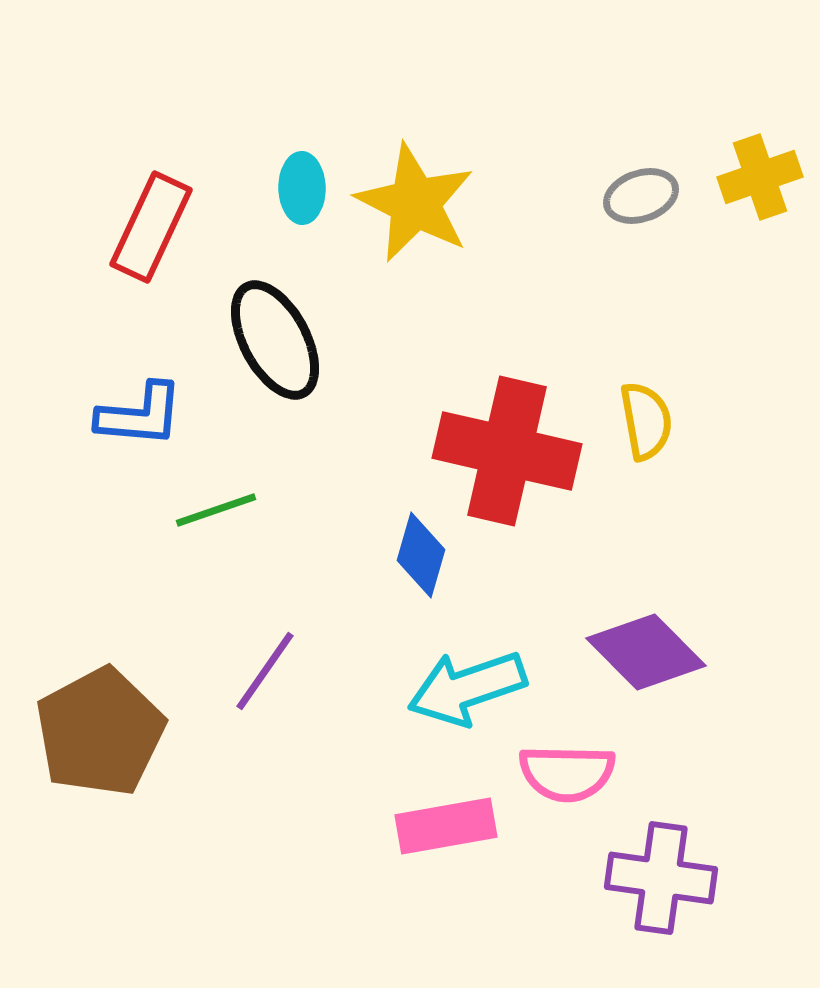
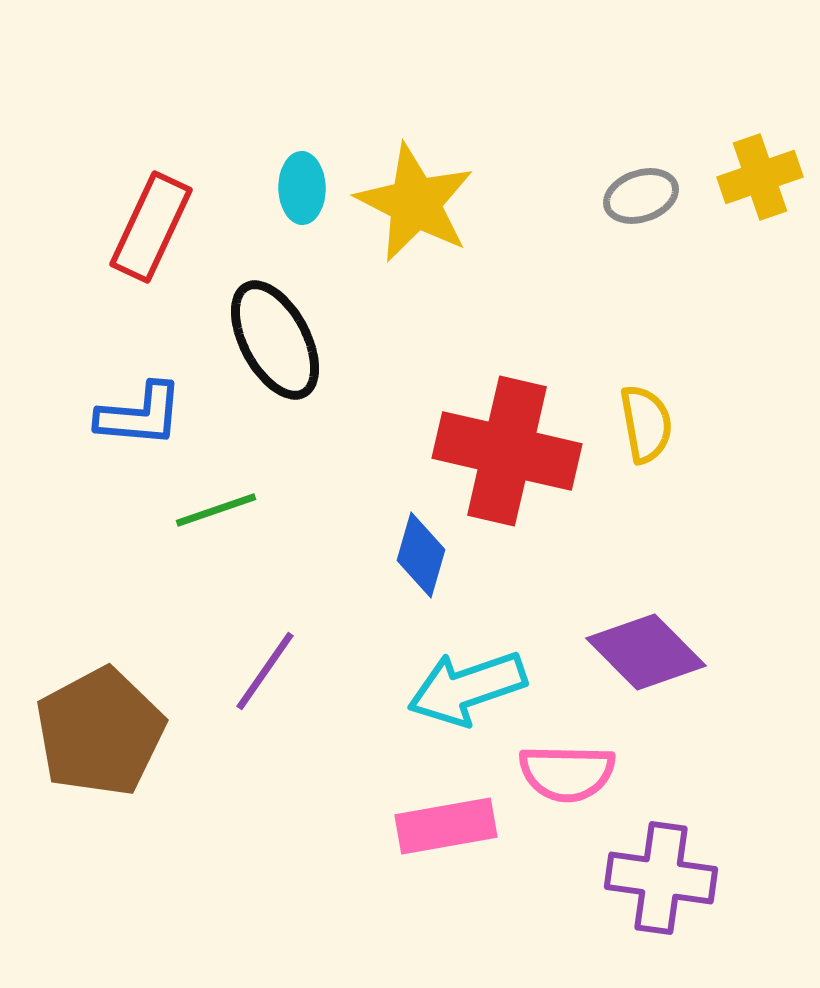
yellow semicircle: moved 3 px down
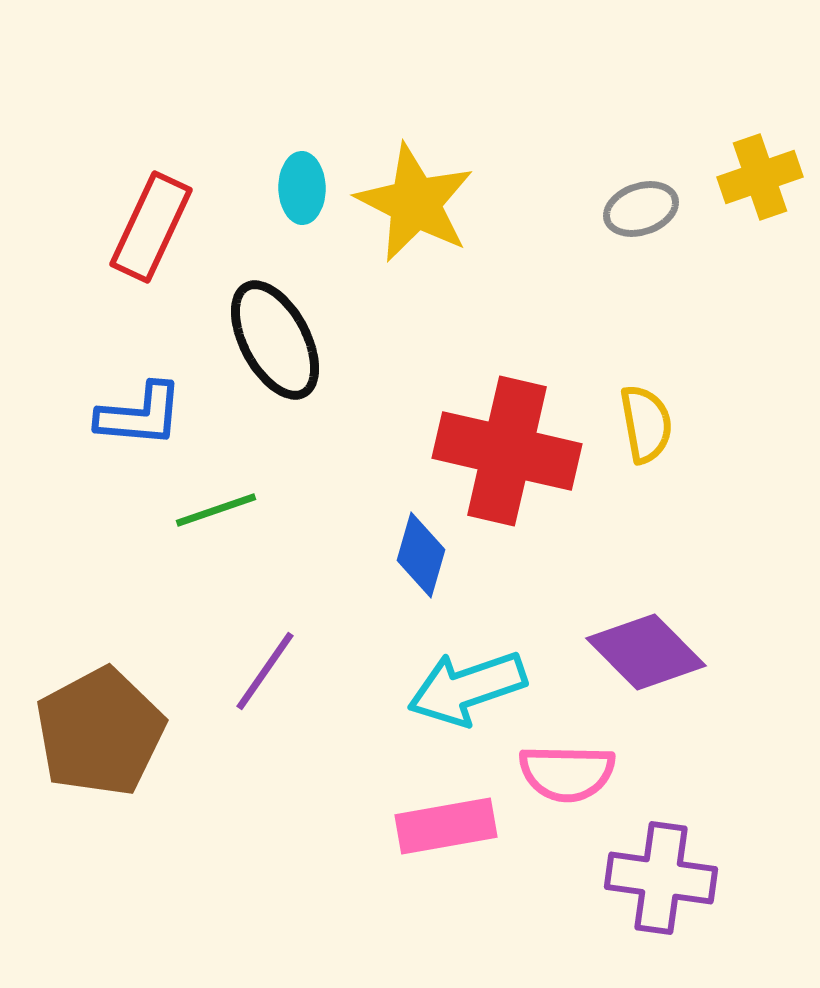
gray ellipse: moved 13 px down
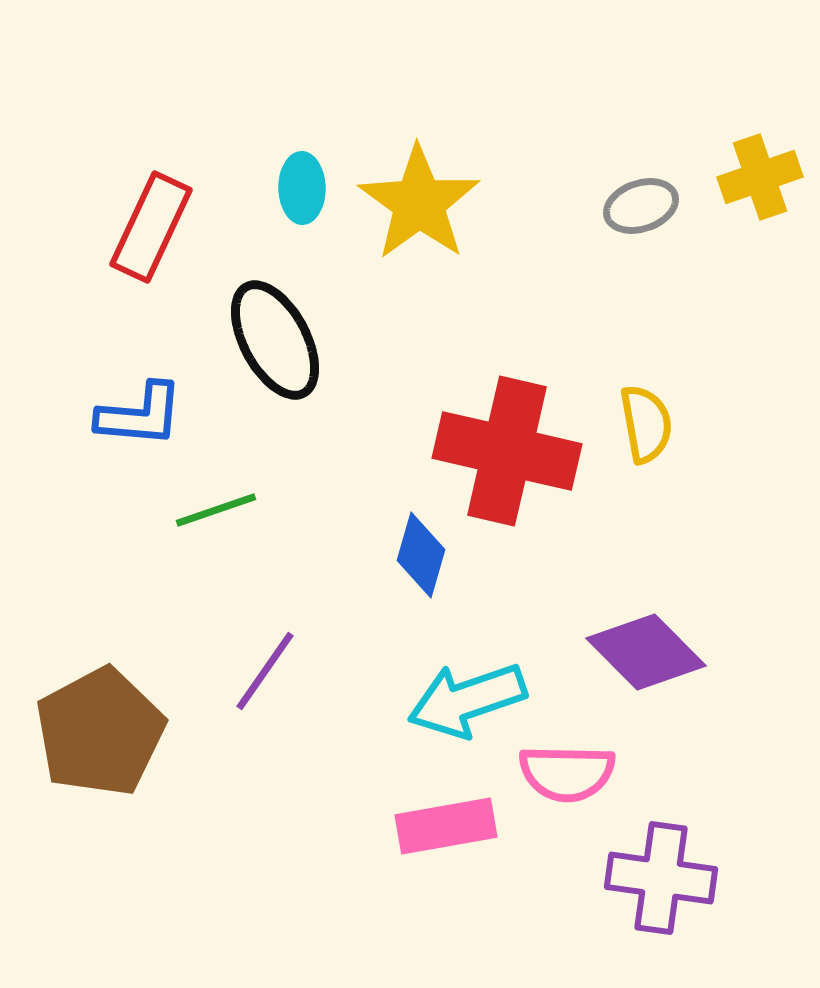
yellow star: moved 4 px right; rotated 9 degrees clockwise
gray ellipse: moved 3 px up
cyan arrow: moved 12 px down
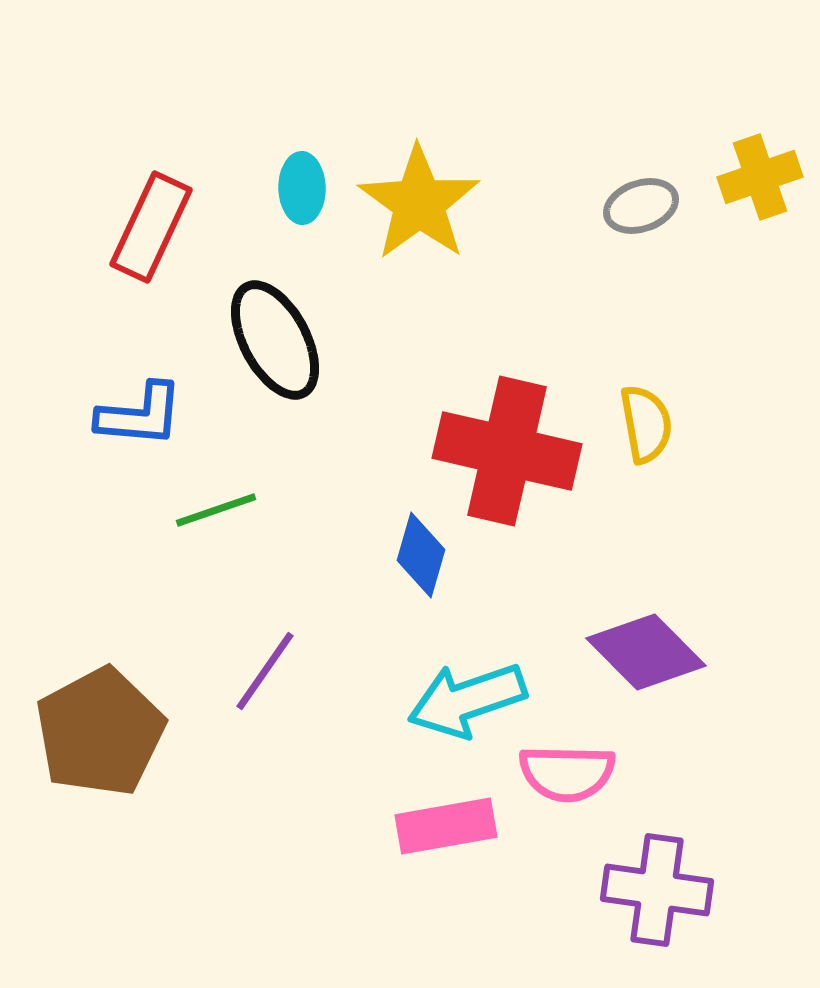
purple cross: moved 4 px left, 12 px down
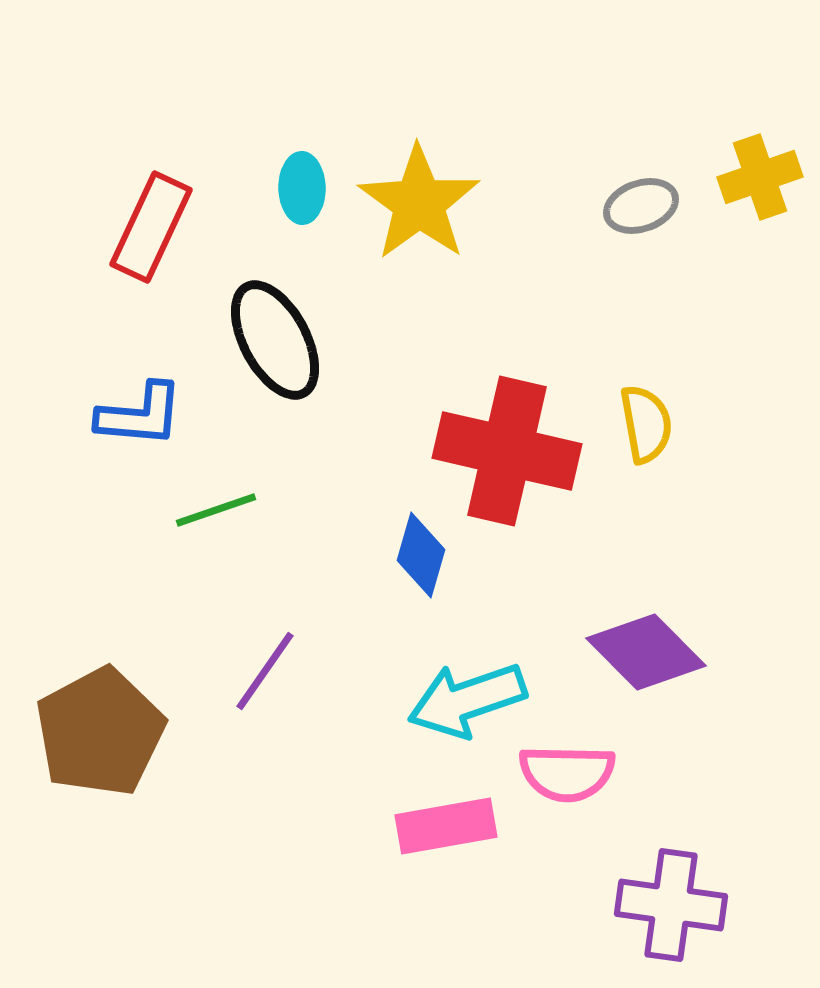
purple cross: moved 14 px right, 15 px down
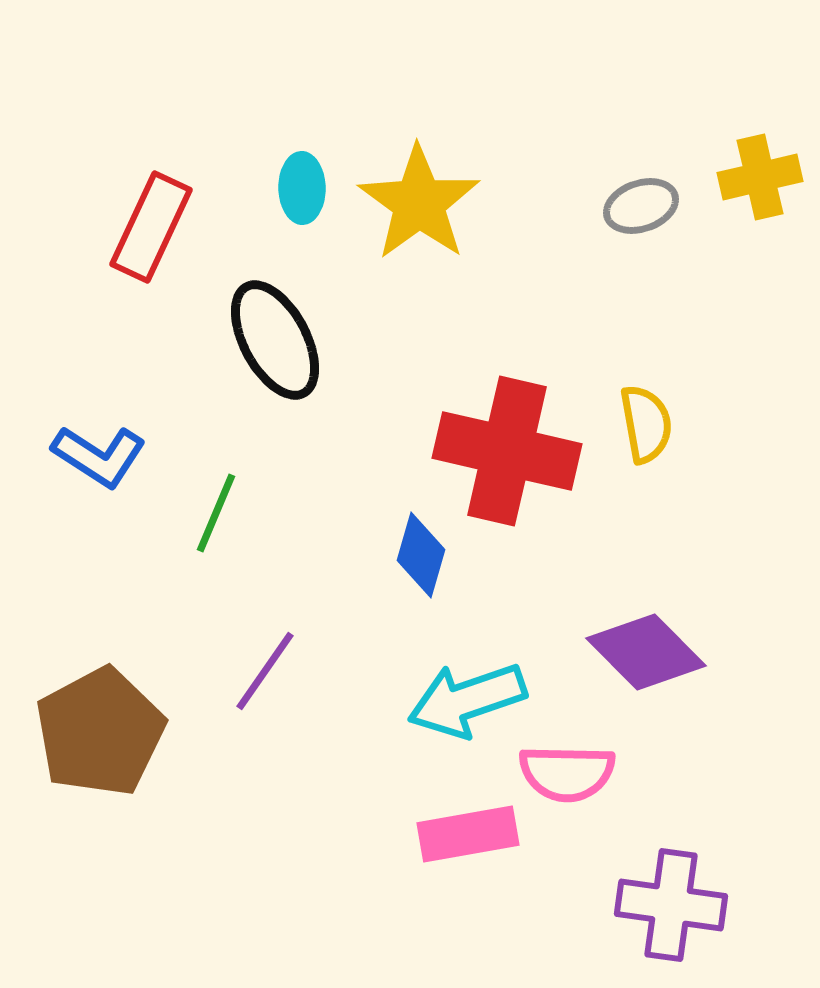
yellow cross: rotated 6 degrees clockwise
blue L-shape: moved 41 px left, 41 px down; rotated 28 degrees clockwise
green line: moved 3 px down; rotated 48 degrees counterclockwise
pink rectangle: moved 22 px right, 8 px down
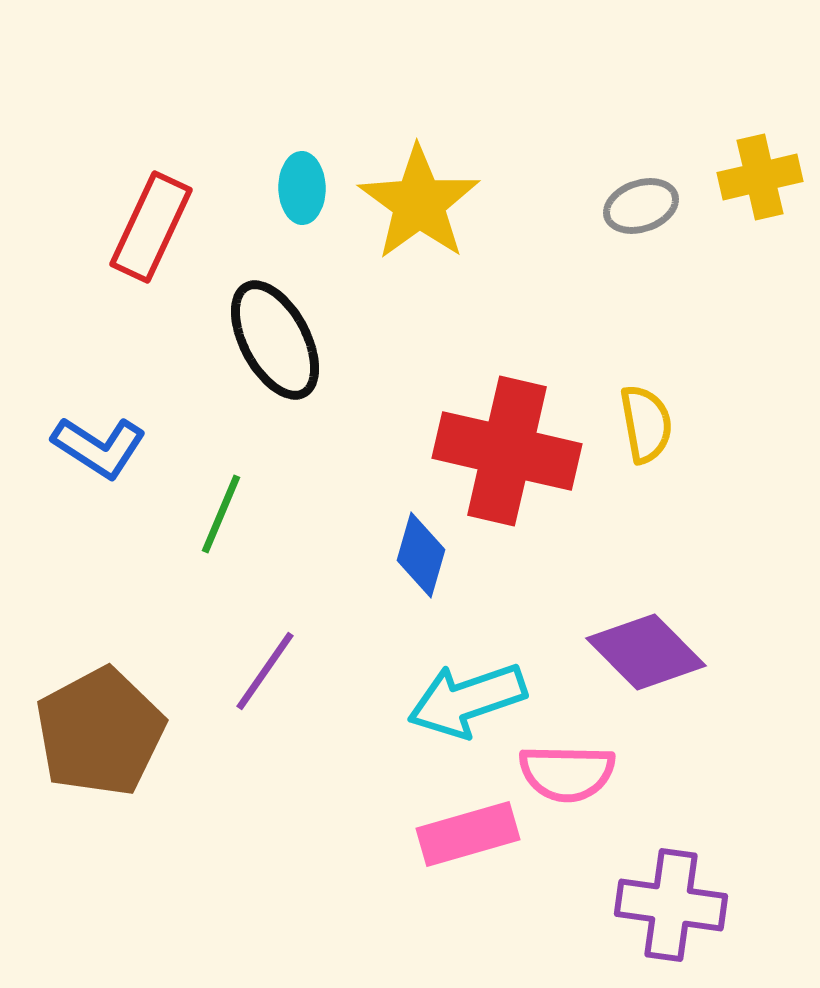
blue L-shape: moved 9 px up
green line: moved 5 px right, 1 px down
pink rectangle: rotated 6 degrees counterclockwise
